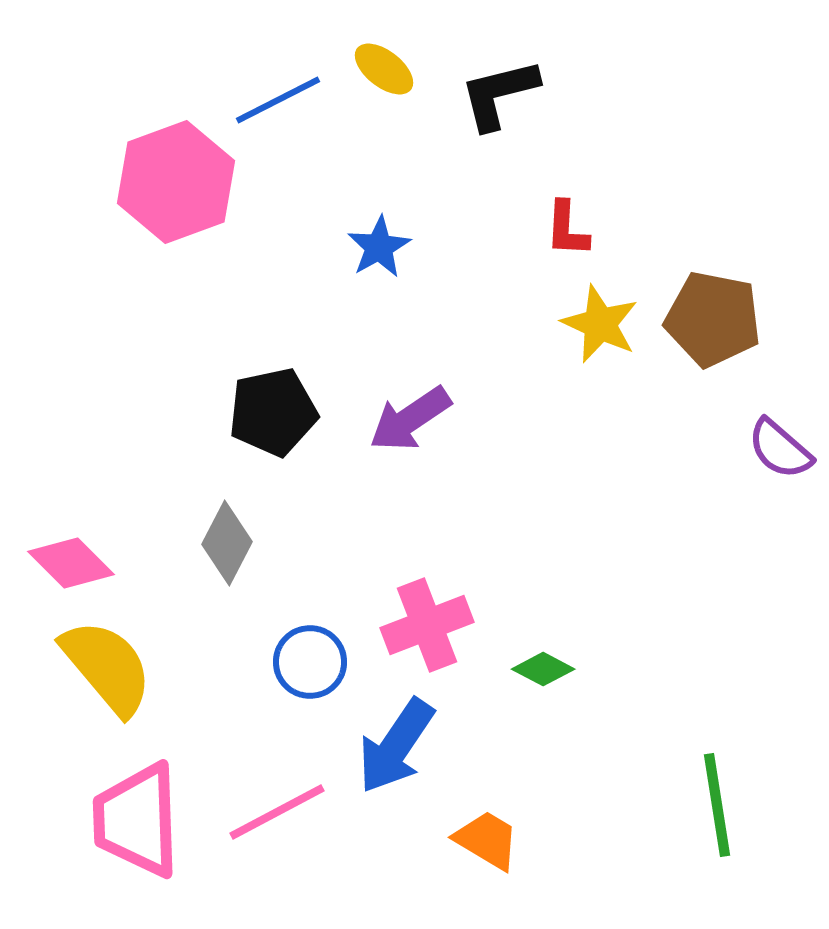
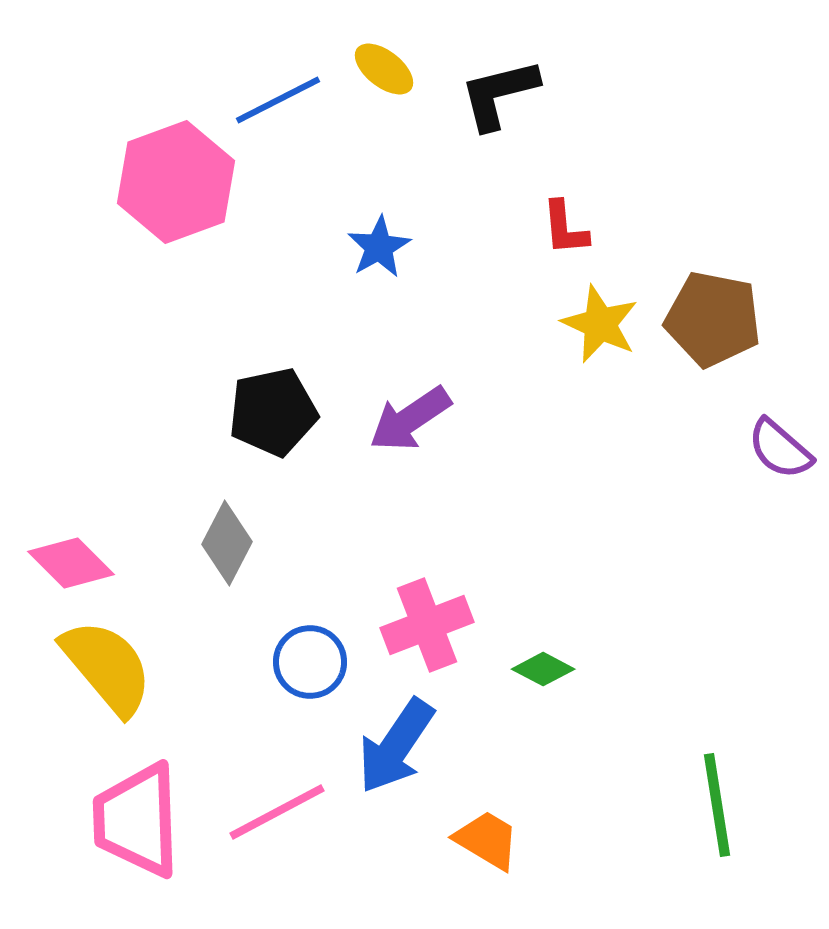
red L-shape: moved 2 px left, 1 px up; rotated 8 degrees counterclockwise
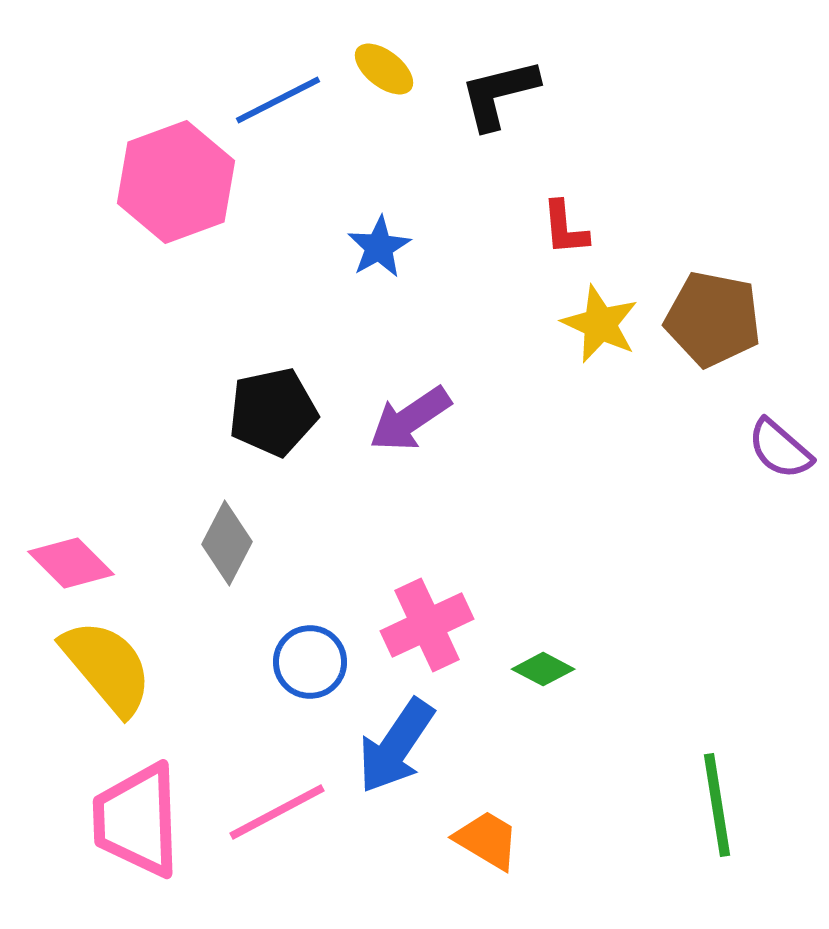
pink cross: rotated 4 degrees counterclockwise
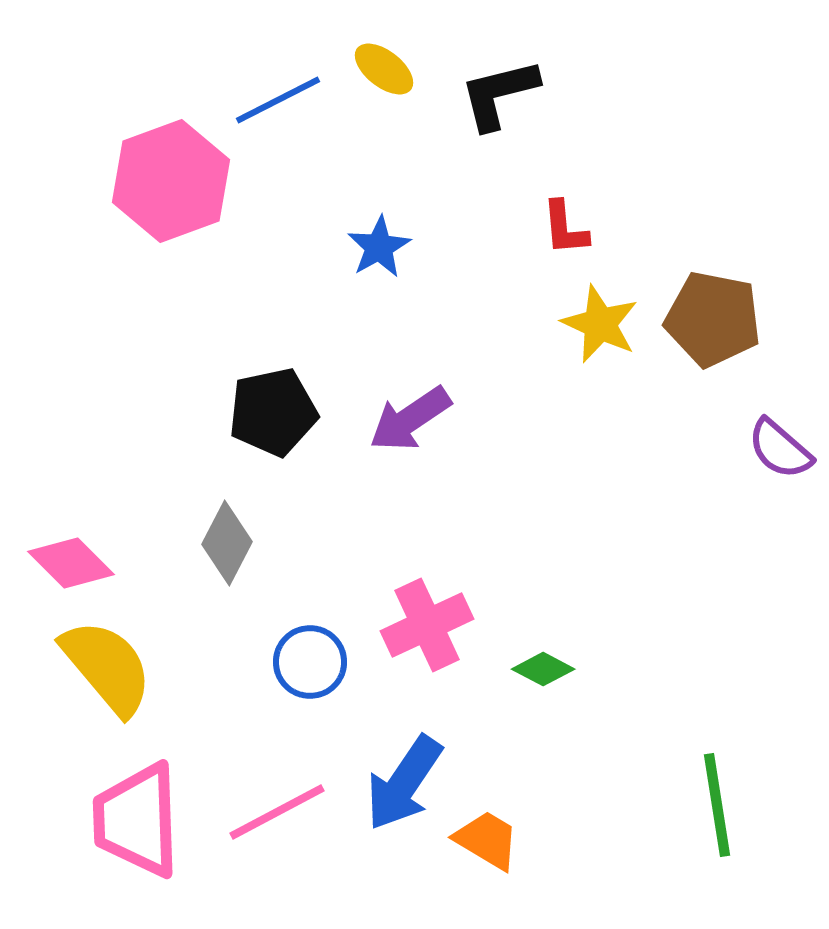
pink hexagon: moved 5 px left, 1 px up
blue arrow: moved 8 px right, 37 px down
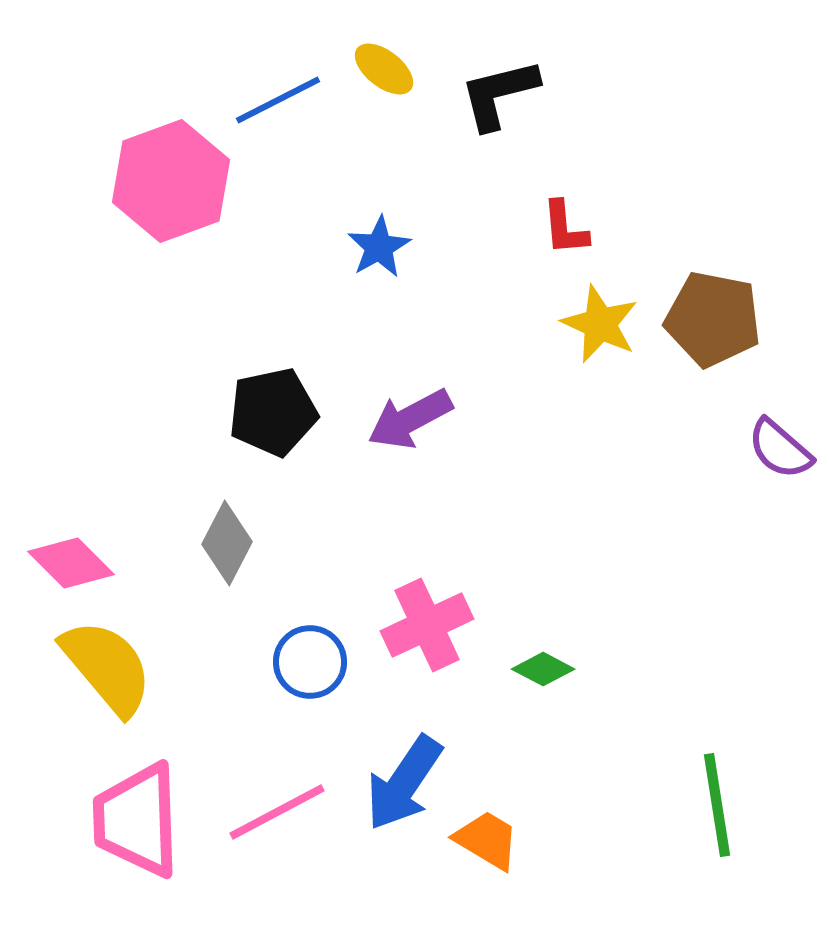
purple arrow: rotated 6 degrees clockwise
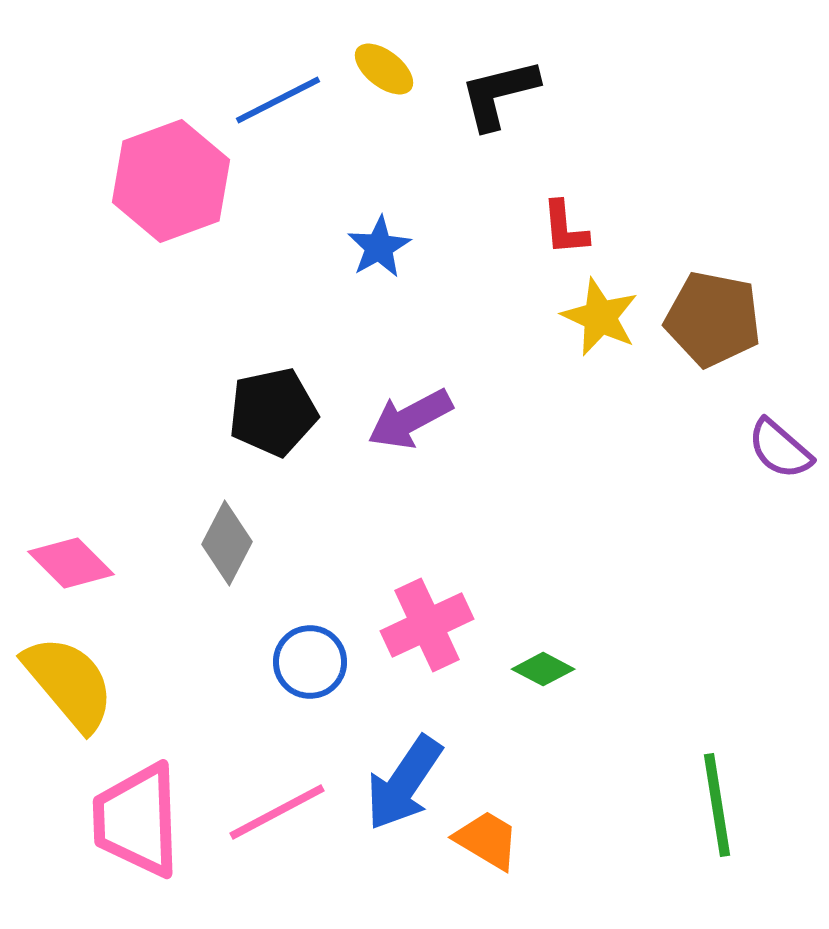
yellow star: moved 7 px up
yellow semicircle: moved 38 px left, 16 px down
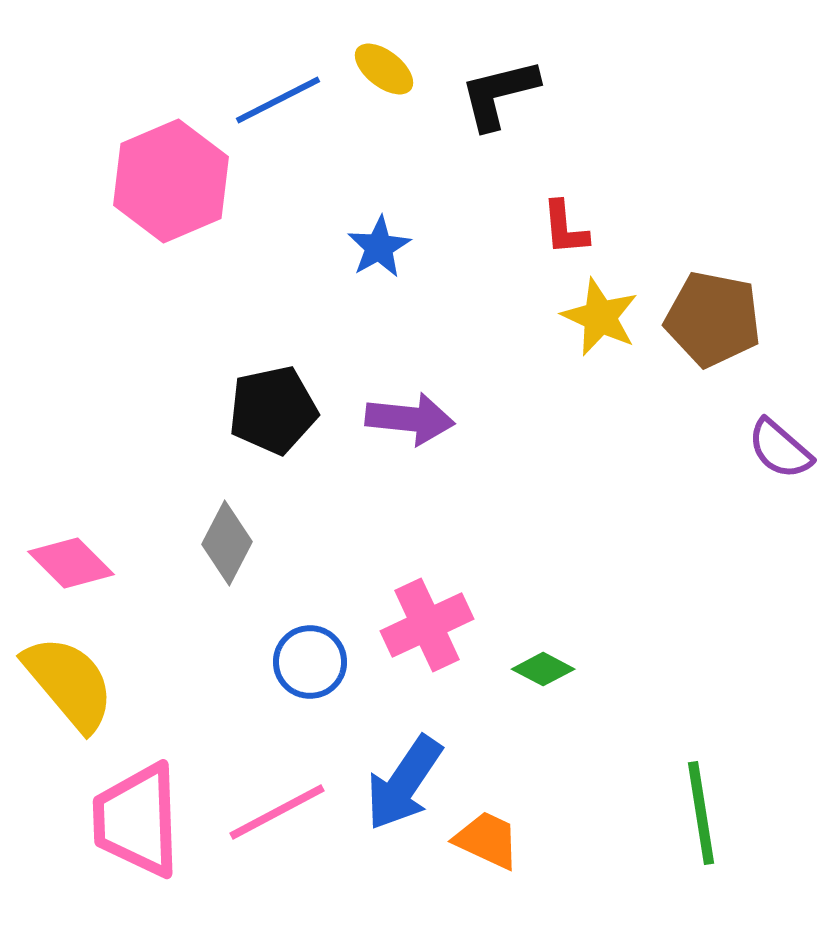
pink hexagon: rotated 3 degrees counterclockwise
black pentagon: moved 2 px up
purple arrow: rotated 146 degrees counterclockwise
green line: moved 16 px left, 8 px down
orange trapezoid: rotated 6 degrees counterclockwise
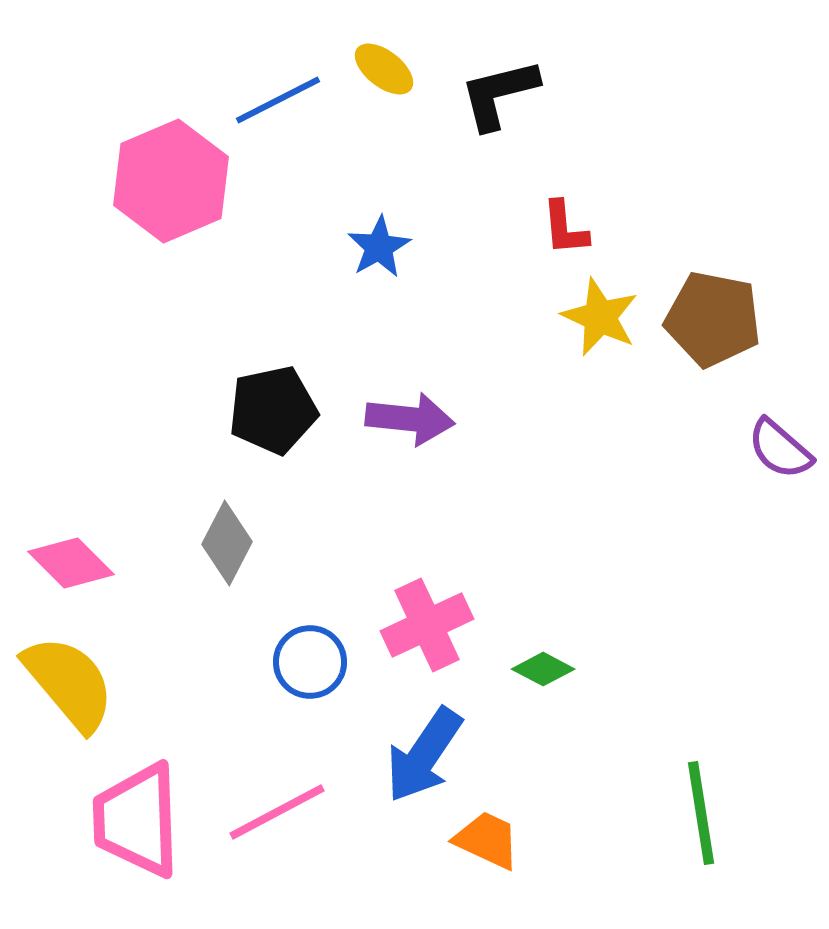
blue arrow: moved 20 px right, 28 px up
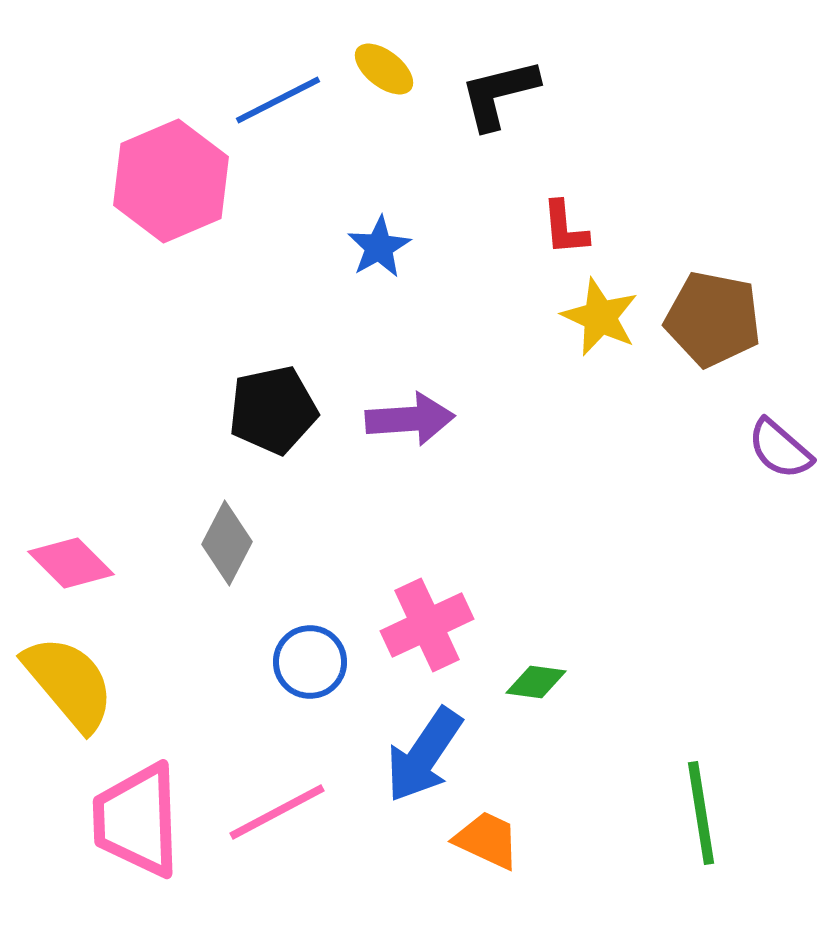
purple arrow: rotated 10 degrees counterclockwise
green diamond: moved 7 px left, 13 px down; rotated 20 degrees counterclockwise
